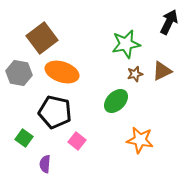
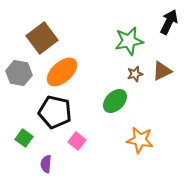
green star: moved 3 px right, 3 px up
orange ellipse: rotated 60 degrees counterclockwise
green ellipse: moved 1 px left
purple semicircle: moved 1 px right
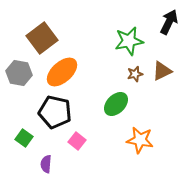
green ellipse: moved 1 px right, 3 px down
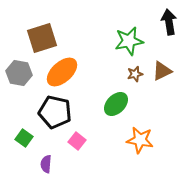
black arrow: rotated 35 degrees counterclockwise
brown square: rotated 20 degrees clockwise
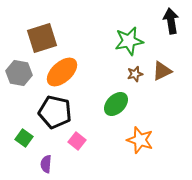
black arrow: moved 2 px right, 1 px up
orange star: rotated 8 degrees clockwise
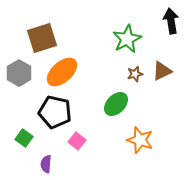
green star: moved 2 px left, 2 px up; rotated 16 degrees counterclockwise
gray hexagon: rotated 20 degrees clockwise
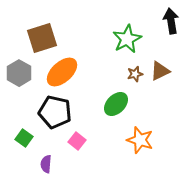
brown triangle: moved 2 px left
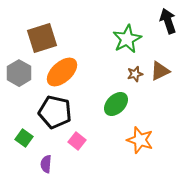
black arrow: moved 3 px left; rotated 10 degrees counterclockwise
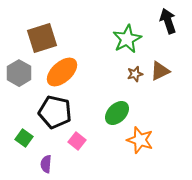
green ellipse: moved 1 px right, 9 px down
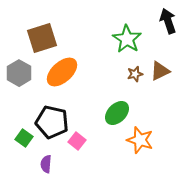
green star: rotated 12 degrees counterclockwise
black pentagon: moved 3 px left, 10 px down
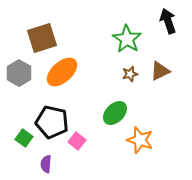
brown star: moved 5 px left
green ellipse: moved 2 px left
